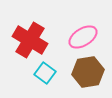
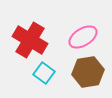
cyan square: moved 1 px left
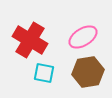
cyan square: rotated 25 degrees counterclockwise
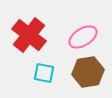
red cross: moved 1 px left, 5 px up; rotated 8 degrees clockwise
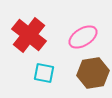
brown hexagon: moved 5 px right, 1 px down
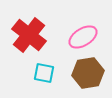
brown hexagon: moved 5 px left
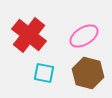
pink ellipse: moved 1 px right, 1 px up
brown hexagon: rotated 24 degrees clockwise
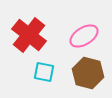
cyan square: moved 1 px up
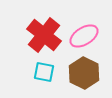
red cross: moved 15 px right
brown hexagon: moved 4 px left; rotated 12 degrees clockwise
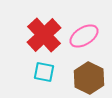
red cross: rotated 8 degrees clockwise
brown hexagon: moved 5 px right, 5 px down
